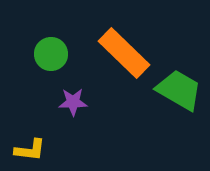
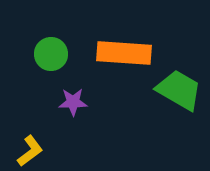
orange rectangle: rotated 40 degrees counterclockwise
yellow L-shape: moved 1 px down; rotated 44 degrees counterclockwise
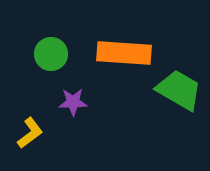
yellow L-shape: moved 18 px up
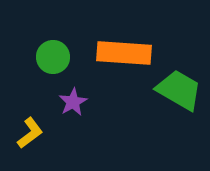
green circle: moved 2 px right, 3 px down
purple star: rotated 28 degrees counterclockwise
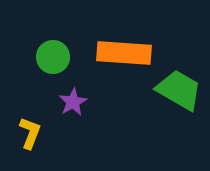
yellow L-shape: rotated 32 degrees counterclockwise
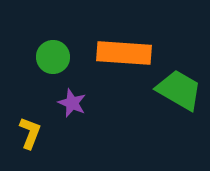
purple star: moved 1 px left, 1 px down; rotated 20 degrees counterclockwise
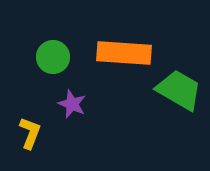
purple star: moved 1 px down
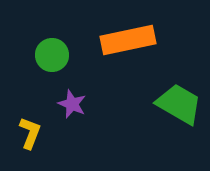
orange rectangle: moved 4 px right, 13 px up; rotated 16 degrees counterclockwise
green circle: moved 1 px left, 2 px up
green trapezoid: moved 14 px down
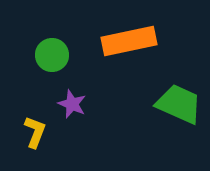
orange rectangle: moved 1 px right, 1 px down
green trapezoid: rotated 6 degrees counterclockwise
yellow L-shape: moved 5 px right, 1 px up
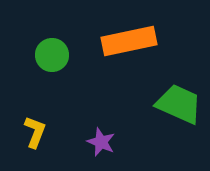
purple star: moved 29 px right, 38 px down
